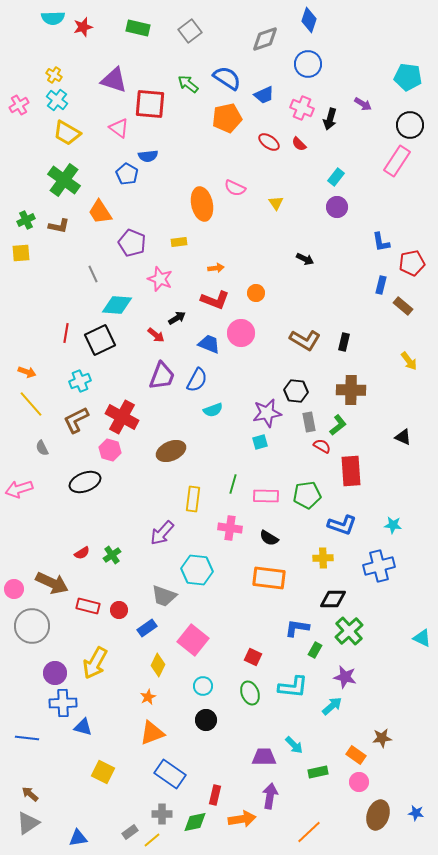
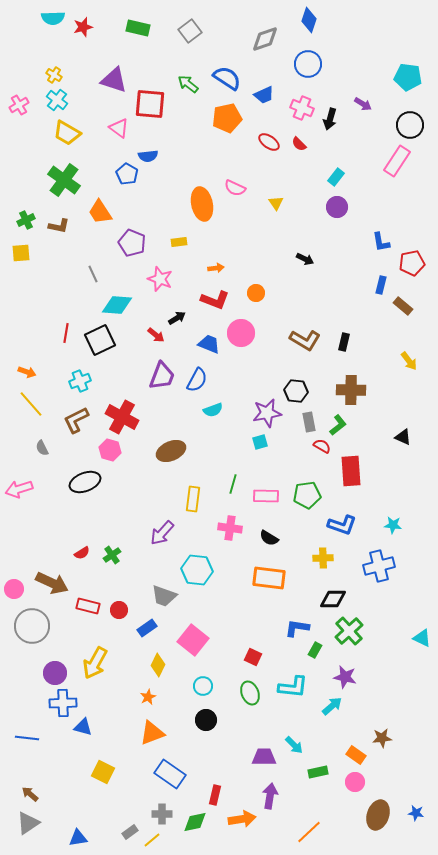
pink circle at (359, 782): moved 4 px left
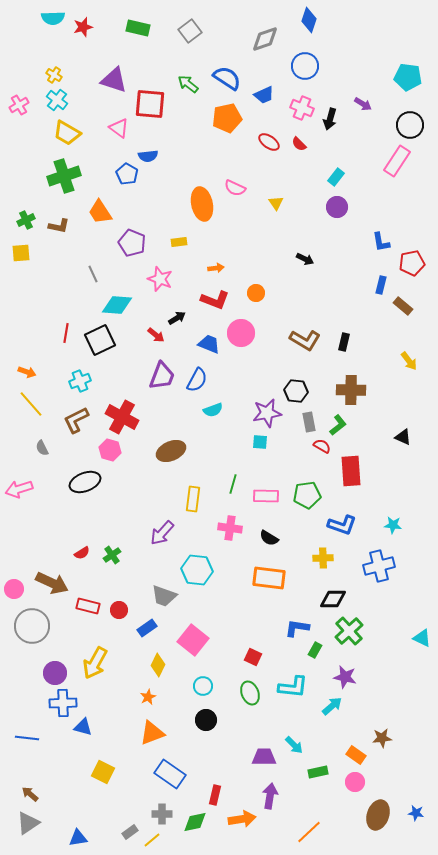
blue circle at (308, 64): moved 3 px left, 2 px down
green cross at (64, 180): moved 4 px up; rotated 36 degrees clockwise
cyan square at (260, 442): rotated 21 degrees clockwise
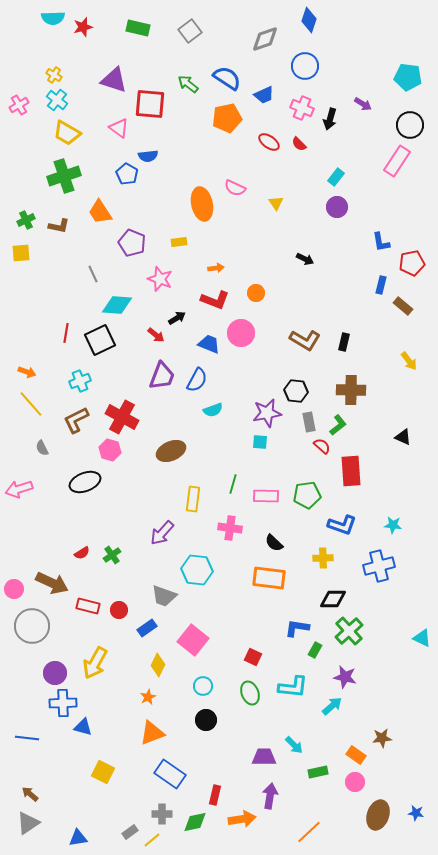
red semicircle at (322, 446): rotated 12 degrees clockwise
black semicircle at (269, 538): moved 5 px right, 5 px down; rotated 12 degrees clockwise
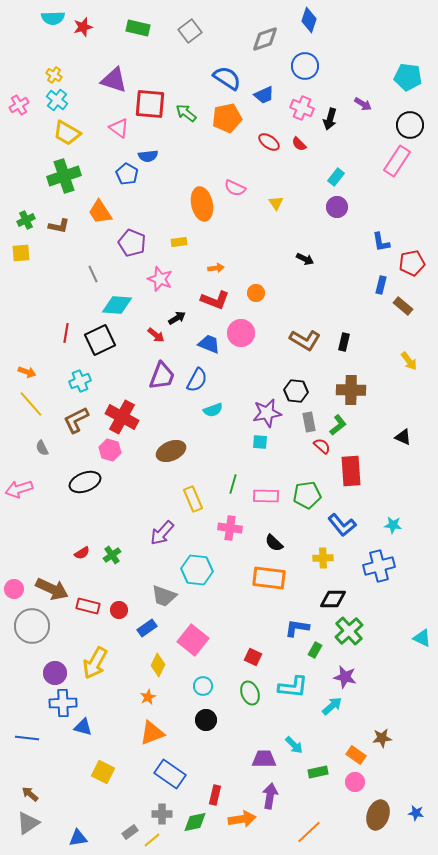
green arrow at (188, 84): moved 2 px left, 29 px down
yellow rectangle at (193, 499): rotated 30 degrees counterclockwise
blue L-shape at (342, 525): rotated 32 degrees clockwise
brown arrow at (52, 583): moved 6 px down
purple trapezoid at (264, 757): moved 2 px down
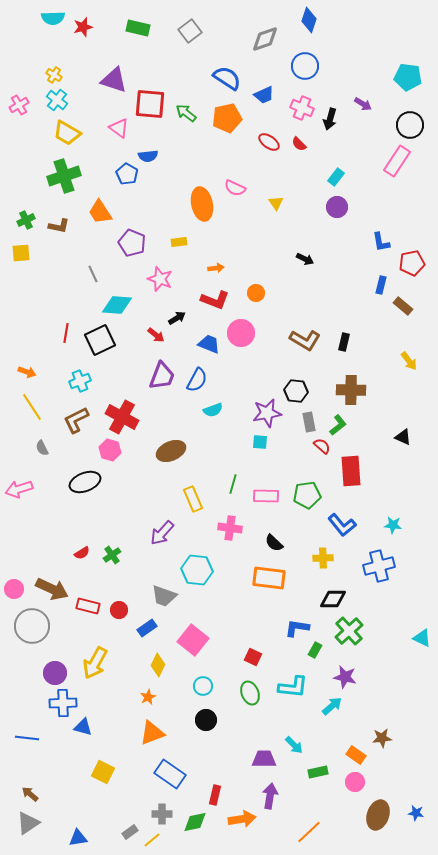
yellow line at (31, 404): moved 1 px right, 3 px down; rotated 8 degrees clockwise
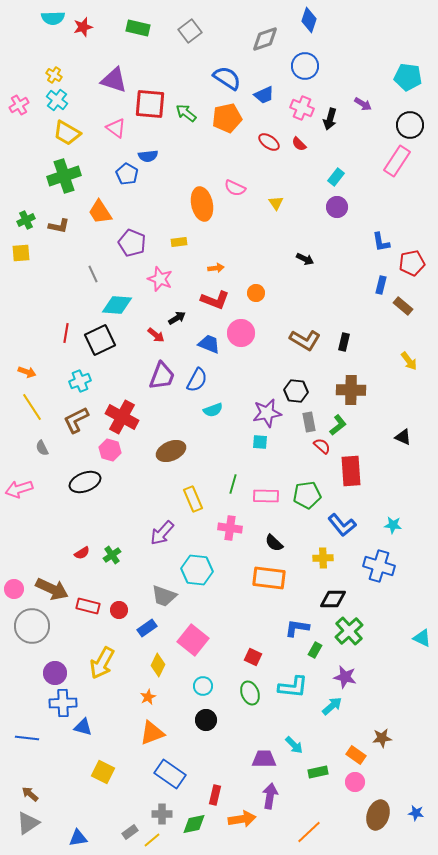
pink triangle at (119, 128): moved 3 px left
blue cross at (379, 566): rotated 32 degrees clockwise
yellow arrow at (95, 663): moved 7 px right
green diamond at (195, 822): moved 1 px left, 2 px down
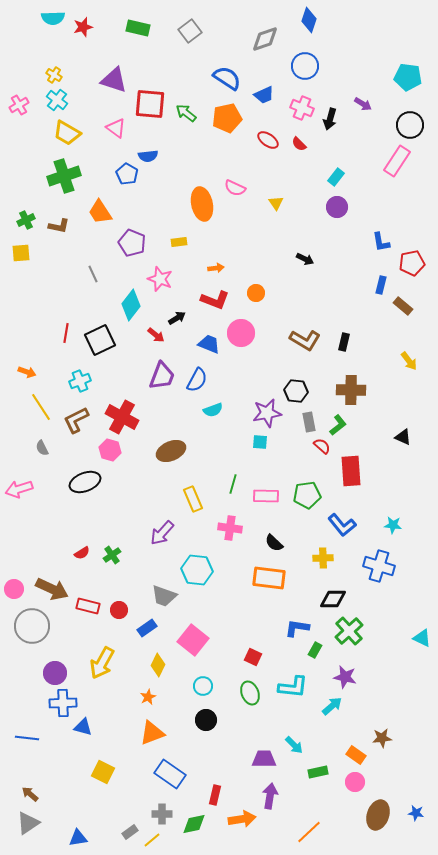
red ellipse at (269, 142): moved 1 px left, 2 px up
cyan diamond at (117, 305): moved 14 px right; rotated 56 degrees counterclockwise
yellow line at (32, 407): moved 9 px right
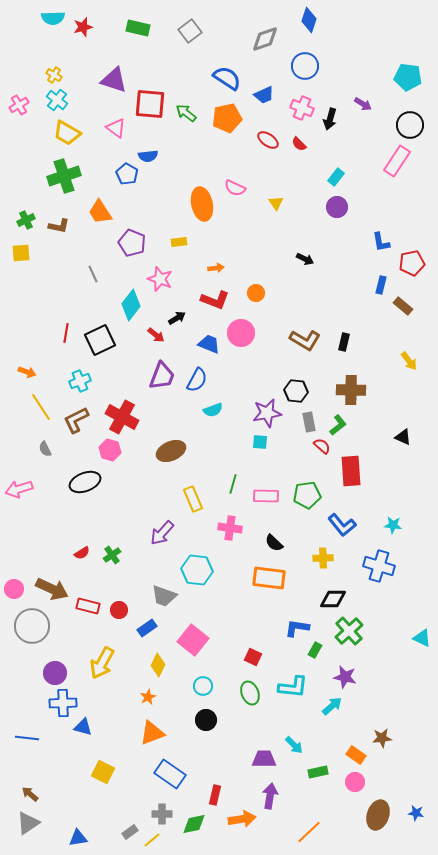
gray semicircle at (42, 448): moved 3 px right, 1 px down
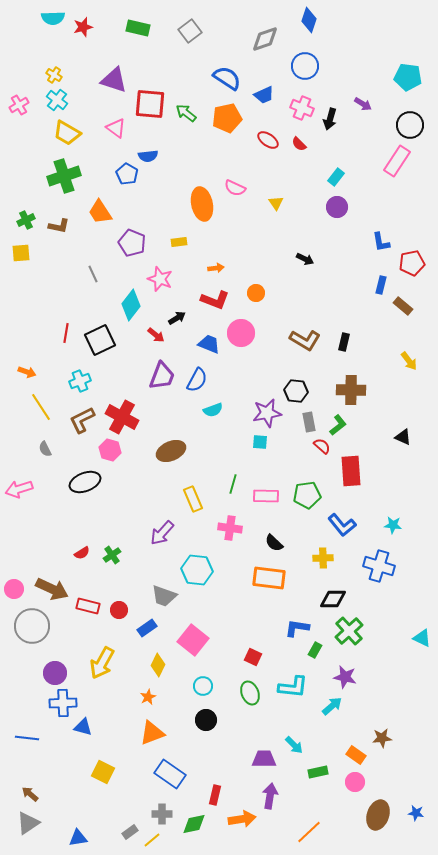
brown L-shape at (76, 420): moved 6 px right
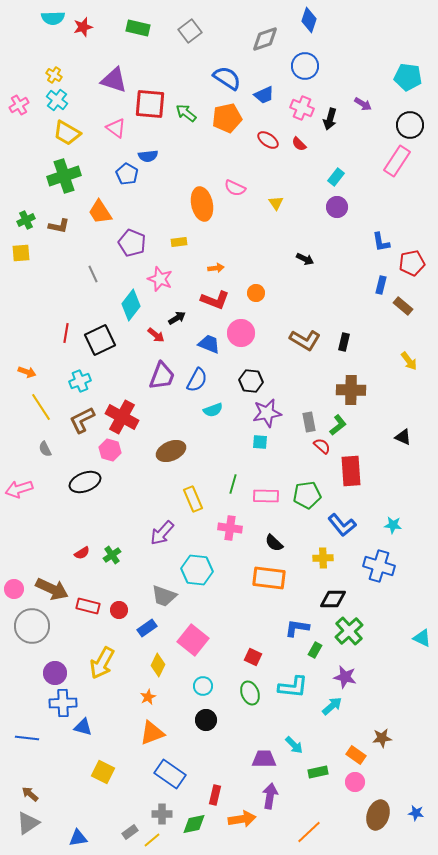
black hexagon at (296, 391): moved 45 px left, 10 px up
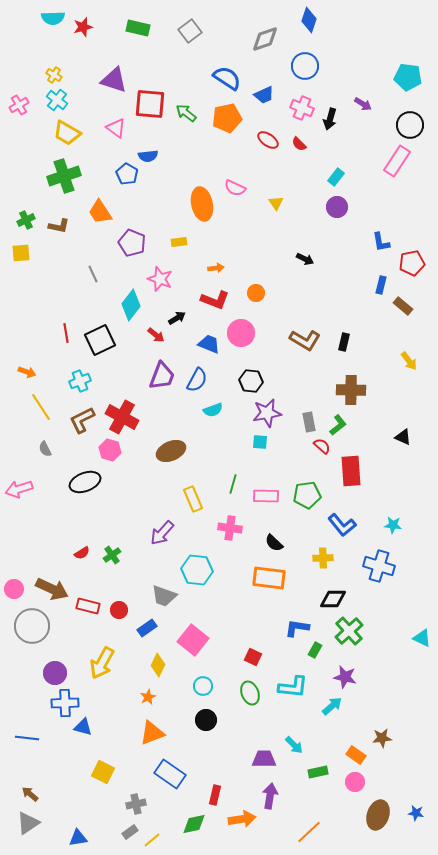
red line at (66, 333): rotated 18 degrees counterclockwise
blue cross at (63, 703): moved 2 px right
gray cross at (162, 814): moved 26 px left, 10 px up; rotated 12 degrees counterclockwise
